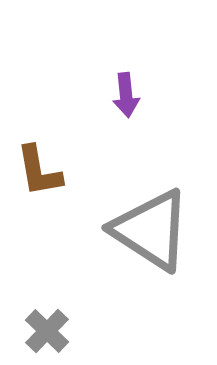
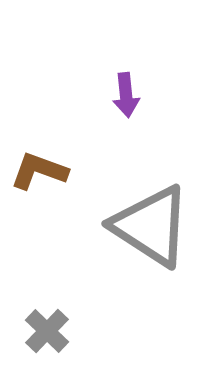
brown L-shape: rotated 120 degrees clockwise
gray triangle: moved 4 px up
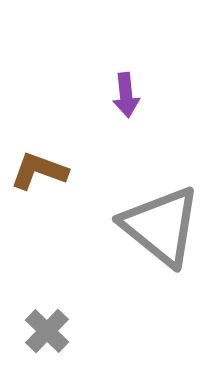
gray triangle: moved 10 px right; rotated 6 degrees clockwise
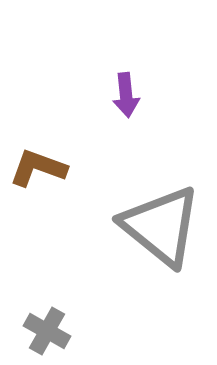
brown L-shape: moved 1 px left, 3 px up
gray cross: rotated 15 degrees counterclockwise
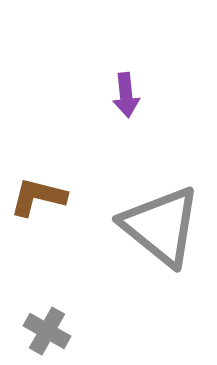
brown L-shape: moved 29 px down; rotated 6 degrees counterclockwise
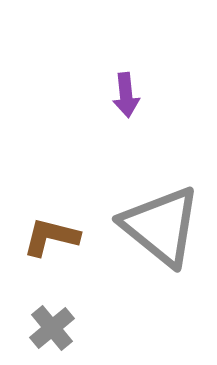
brown L-shape: moved 13 px right, 40 px down
gray cross: moved 5 px right, 3 px up; rotated 21 degrees clockwise
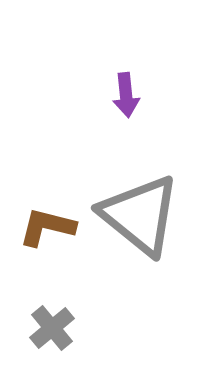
gray triangle: moved 21 px left, 11 px up
brown L-shape: moved 4 px left, 10 px up
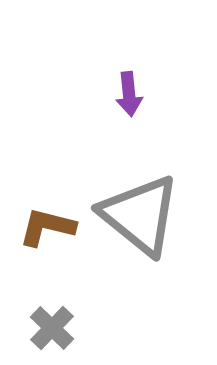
purple arrow: moved 3 px right, 1 px up
gray cross: rotated 6 degrees counterclockwise
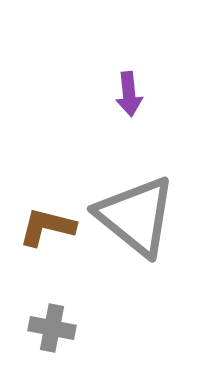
gray triangle: moved 4 px left, 1 px down
gray cross: rotated 33 degrees counterclockwise
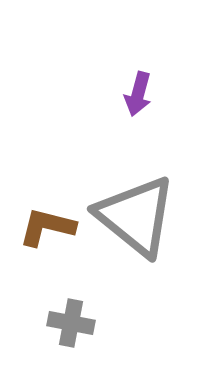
purple arrow: moved 9 px right; rotated 21 degrees clockwise
gray cross: moved 19 px right, 5 px up
